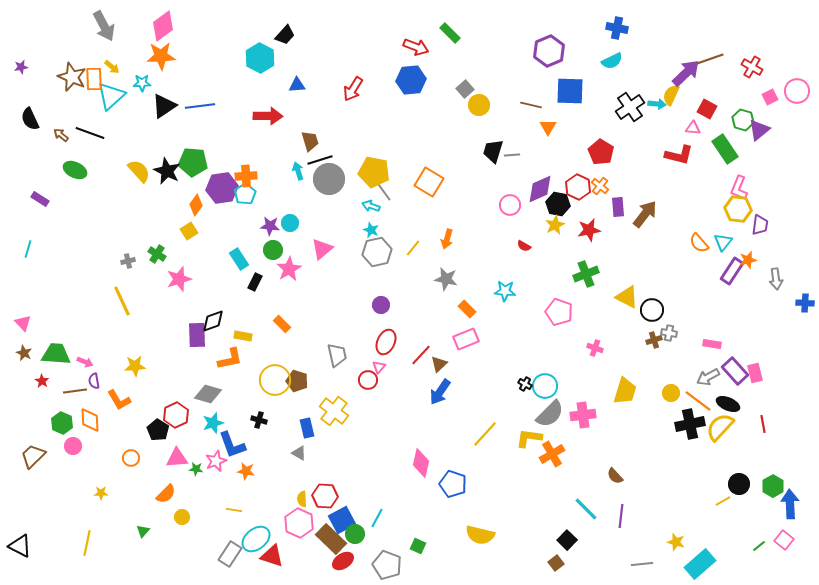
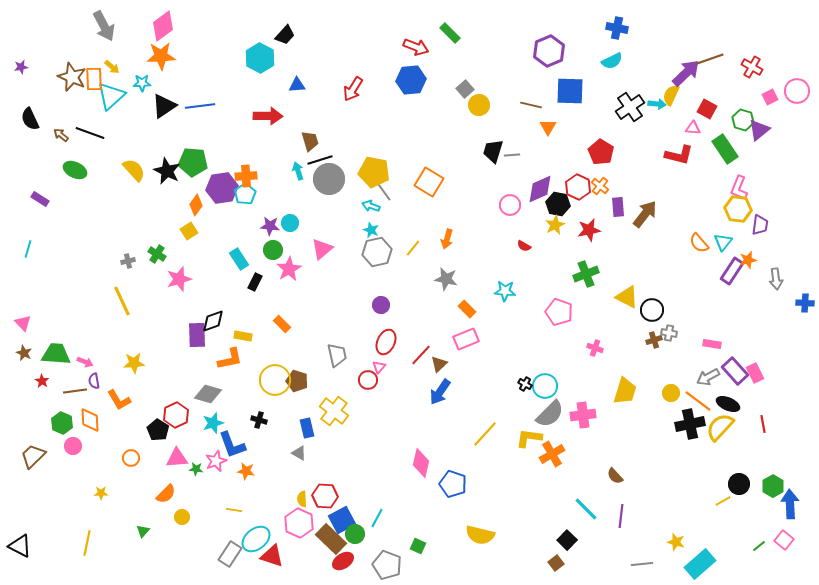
yellow semicircle at (139, 171): moved 5 px left, 1 px up
yellow star at (135, 366): moved 1 px left, 3 px up
pink rectangle at (755, 373): rotated 12 degrees counterclockwise
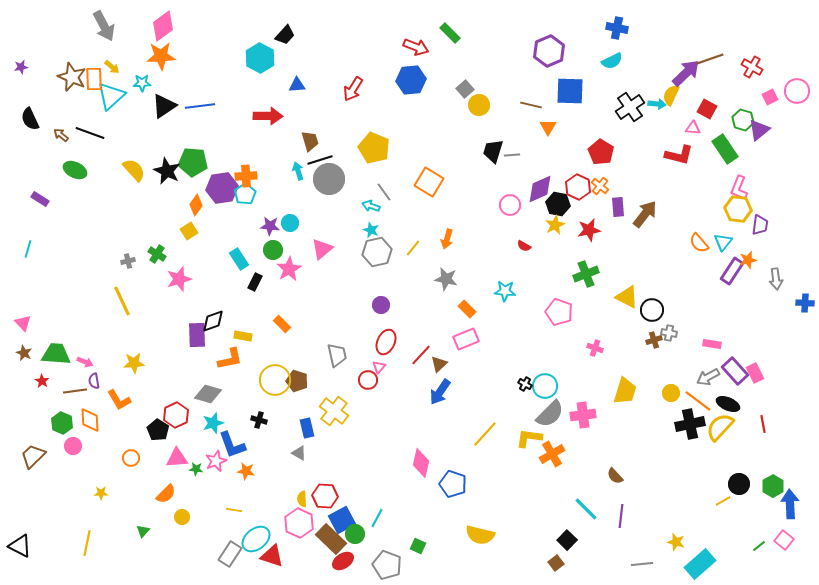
yellow pentagon at (374, 172): moved 24 px up; rotated 12 degrees clockwise
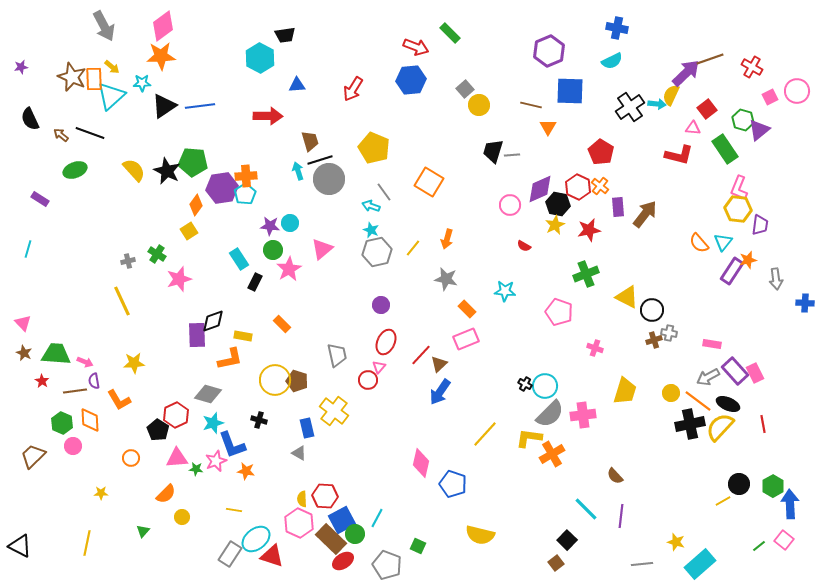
black trapezoid at (285, 35): rotated 40 degrees clockwise
red square at (707, 109): rotated 24 degrees clockwise
green ellipse at (75, 170): rotated 45 degrees counterclockwise
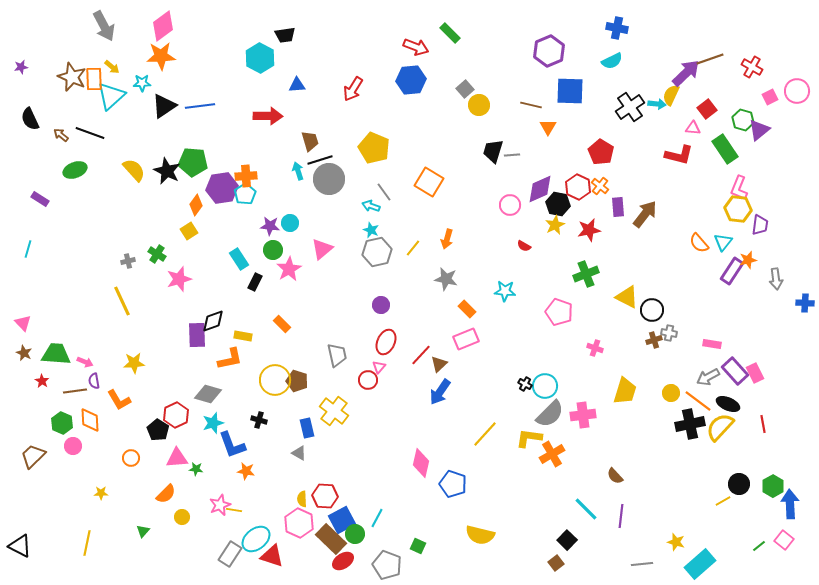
pink star at (216, 461): moved 4 px right, 44 px down
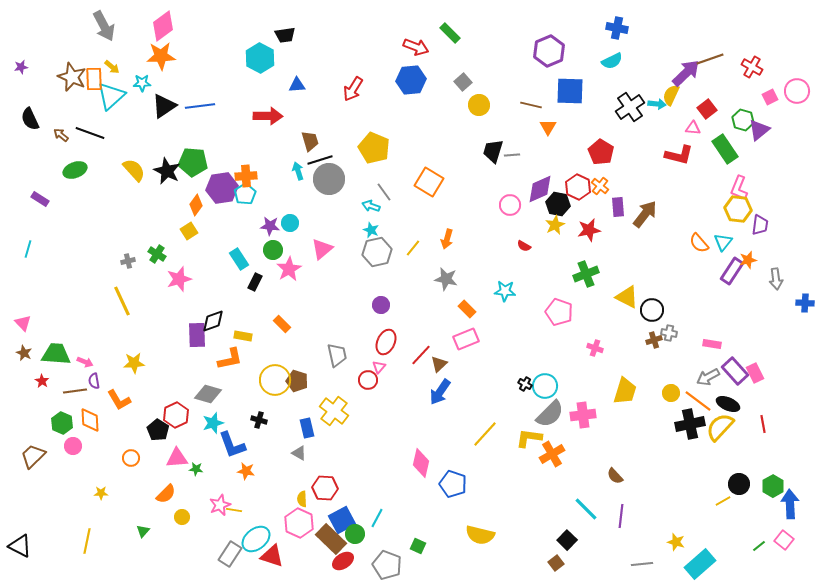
gray square at (465, 89): moved 2 px left, 7 px up
red hexagon at (325, 496): moved 8 px up
yellow line at (87, 543): moved 2 px up
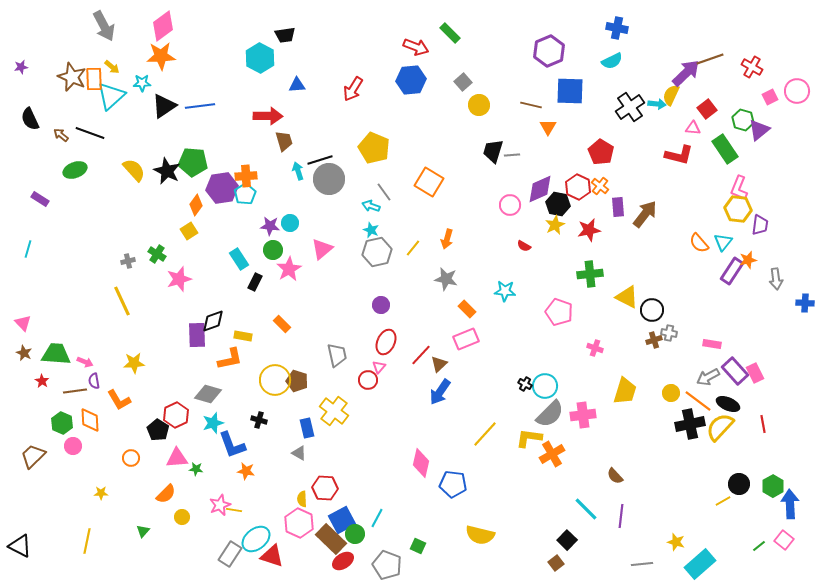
brown trapezoid at (310, 141): moved 26 px left
green cross at (586, 274): moved 4 px right; rotated 15 degrees clockwise
blue pentagon at (453, 484): rotated 12 degrees counterclockwise
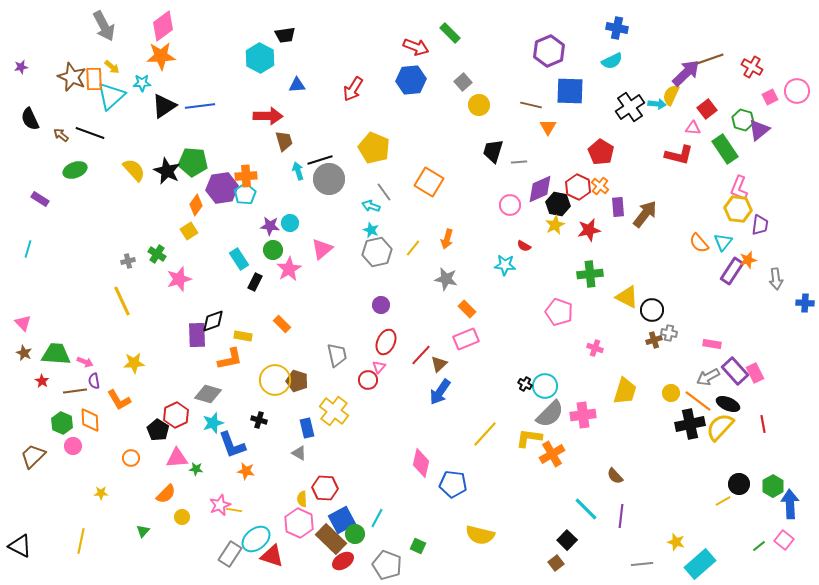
gray line at (512, 155): moved 7 px right, 7 px down
cyan star at (505, 291): moved 26 px up
yellow line at (87, 541): moved 6 px left
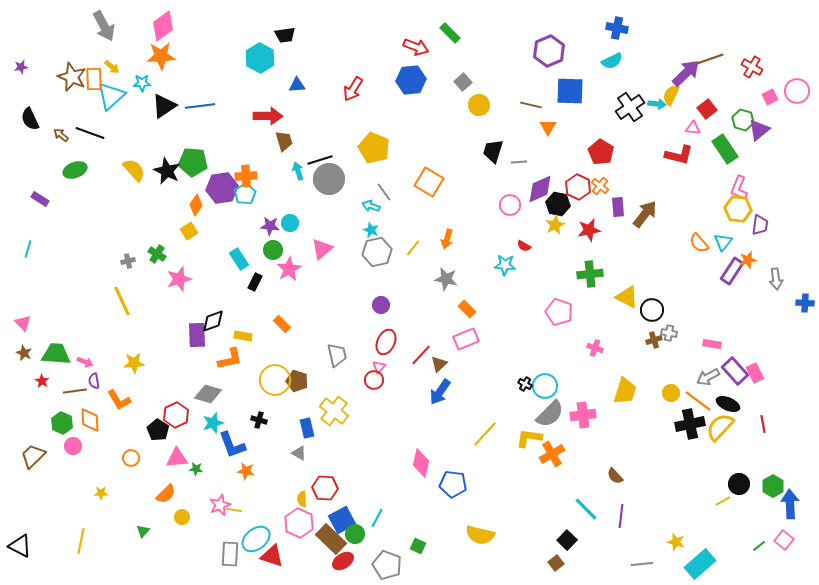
red circle at (368, 380): moved 6 px right
gray rectangle at (230, 554): rotated 30 degrees counterclockwise
